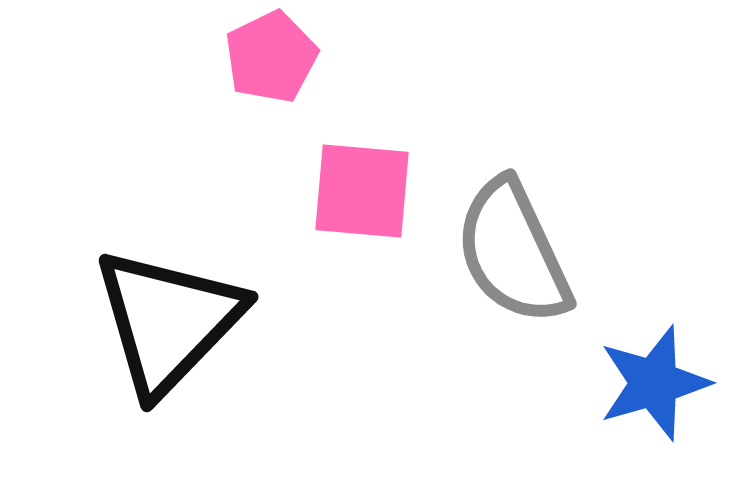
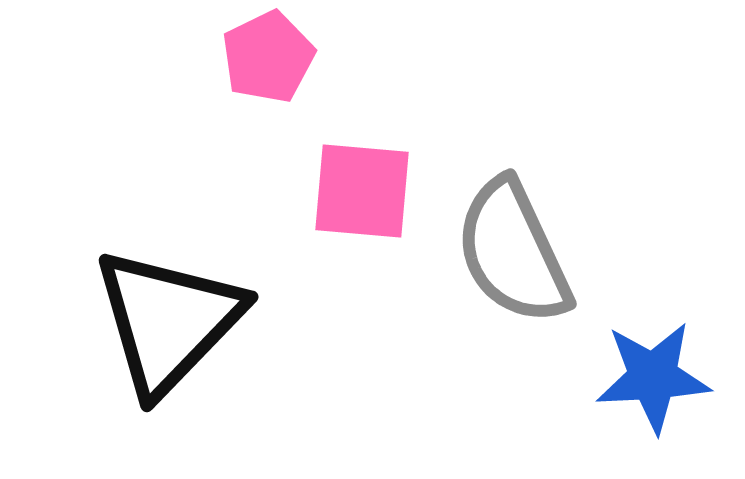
pink pentagon: moved 3 px left
blue star: moved 1 px left, 6 px up; rotated 13 degrees clockwise
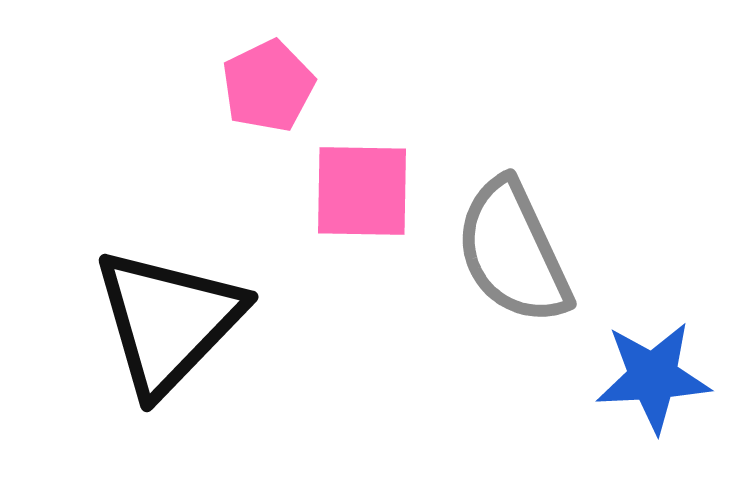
pink pentagon: moved 29 px down
pink square: rotated 4 degrees counterclockwise
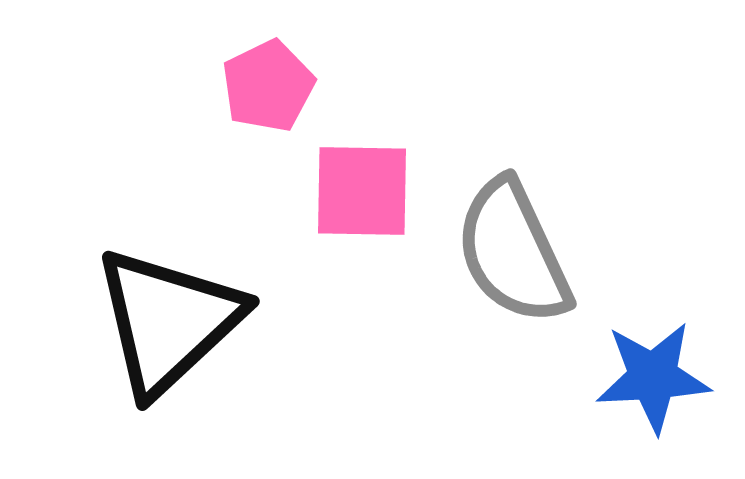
black triangle: rotated 3 degrees clockwise
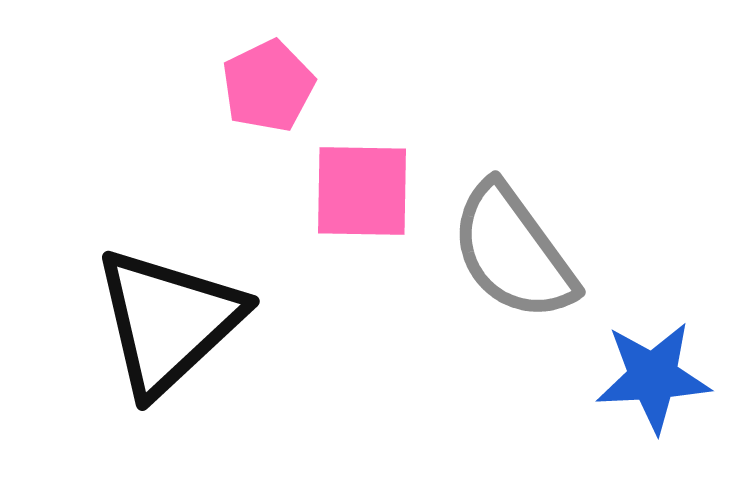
gray semicircle: rotated 11 degrees counterclockwise
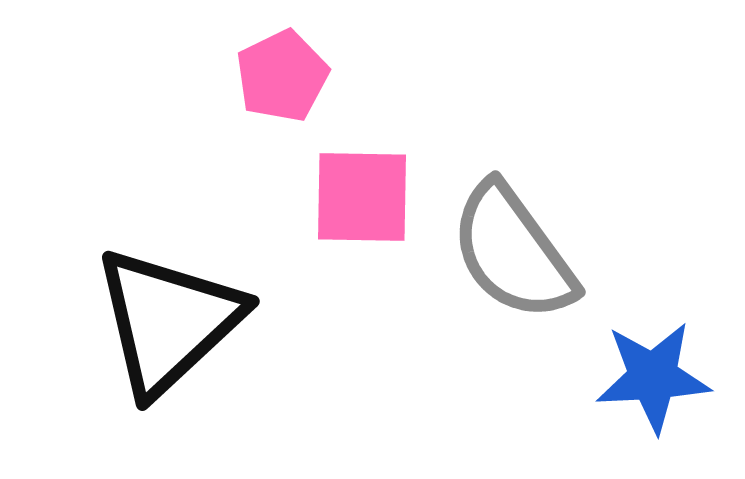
pink pentagon: moved 14 px right, 10 px up
pink square: moved 6 px down
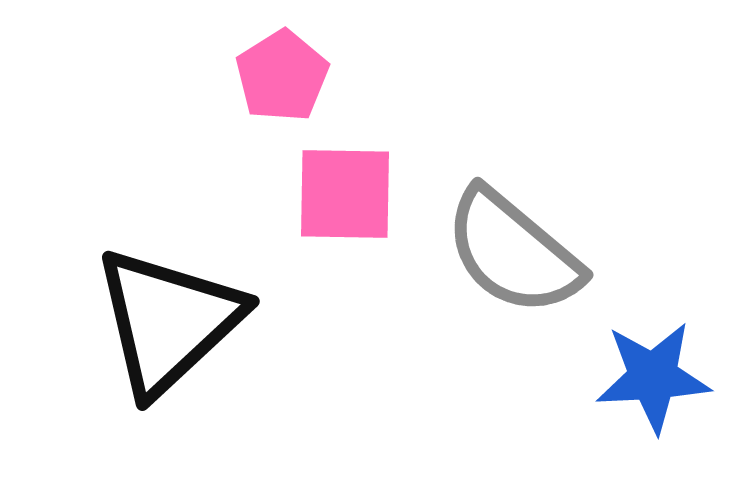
pink pentagon: rotated 6 degrees counterclockwise
pink square: moved 17 px left, 3 px up
gray semicircle: rotated 14 degrees counterclockwise
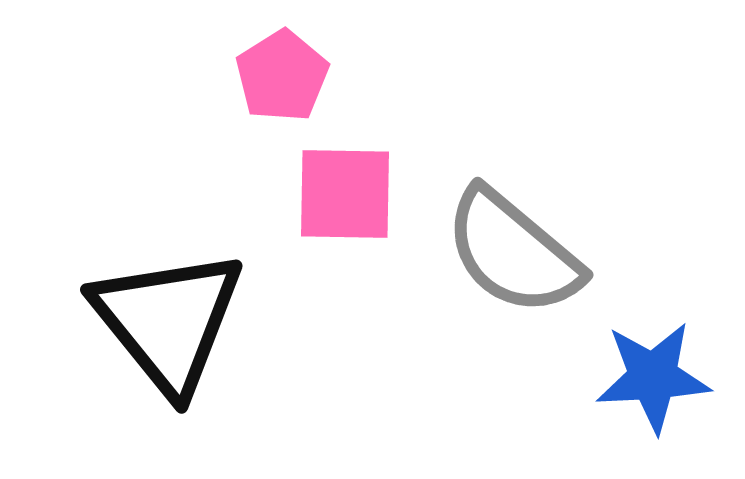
black triangle: rotated 26 degrees counterclockwise
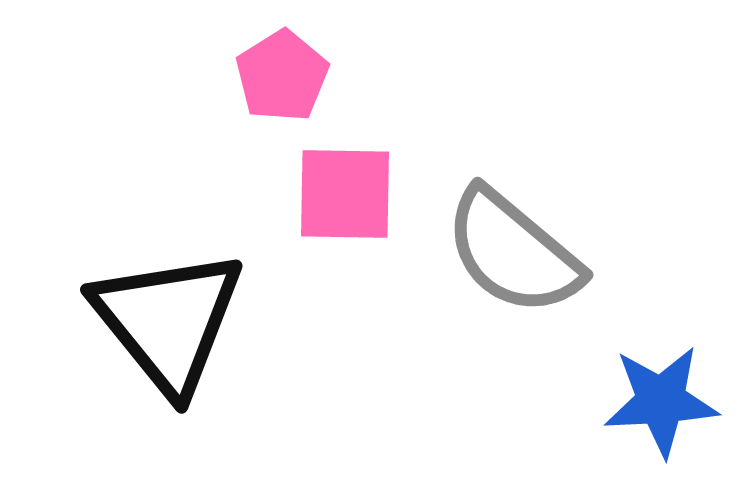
blue star: moved 8 px right, 24 px down
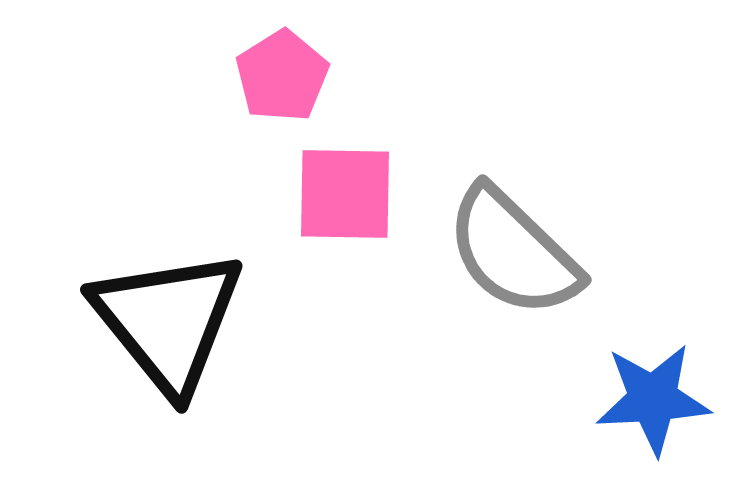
gray semicircle: rotated 4 degrees clockwise
blue star: moved 8 px left, 2 px up
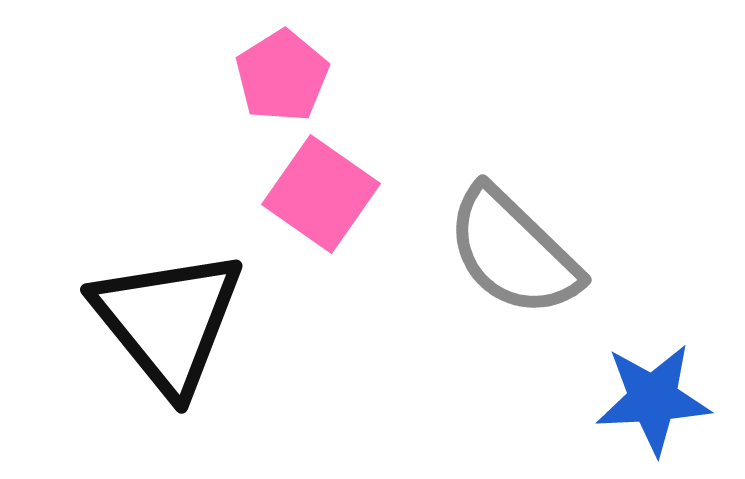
pink square: moved 24 px left; rotated 34 degrees clockwise
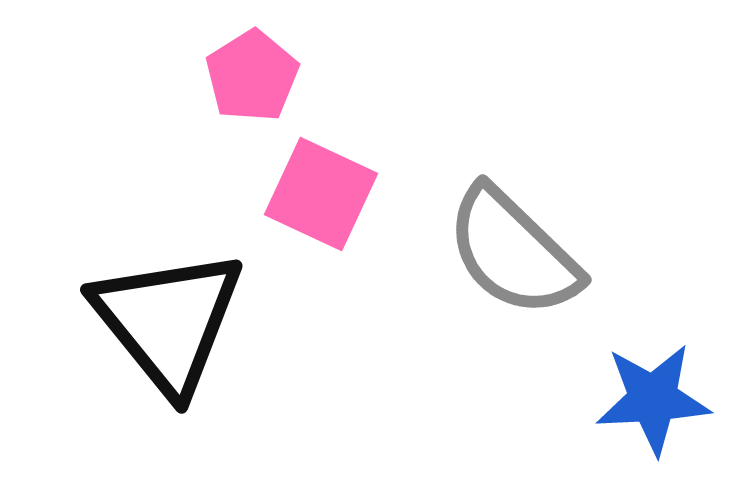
pink pentagon: moved 30 px left
pink square: rotated 10 degrees counterclockwise
